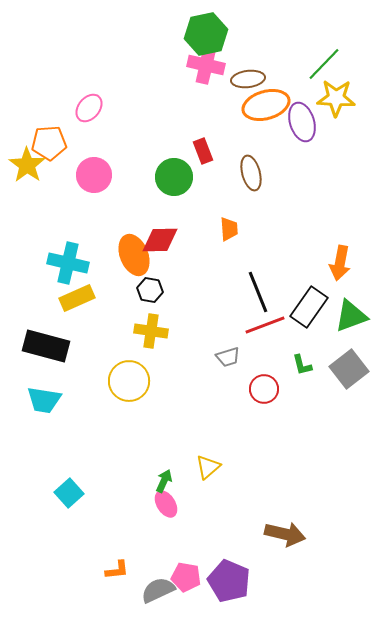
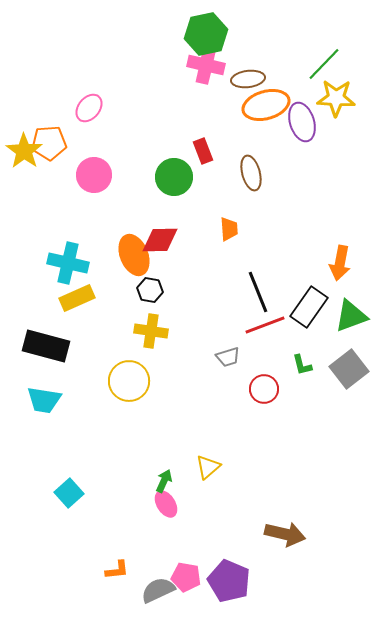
yellow star at (27, 165): moved 3 px left, 14 px up
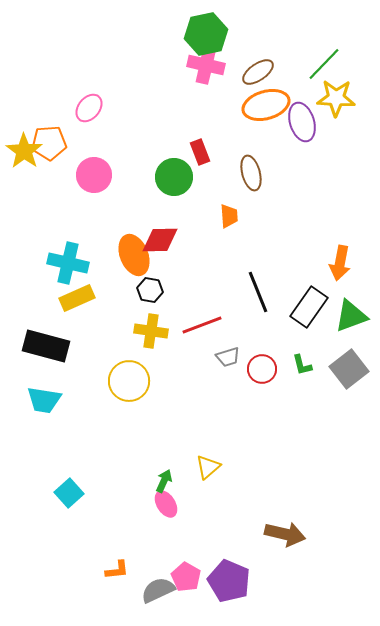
brown ellipse at (248, 79): moved 10 px right, 7 px up; rotated 28 degrees counterclockwise
red rectangle at (203, 151): moved 3 px left, 1 px down
orange trapezoid at (229, 229): moved 13 px up
red line at (265, 325): moved 63 px left
red circle at (264, 389): moved 2 px left, 20 px up
pink pentagon at (186, 577): rotated 20 degrees clockwise
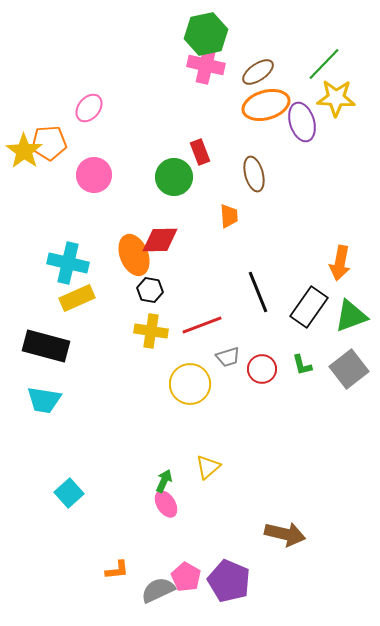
brown ellipse at (251, 173): moved 3 px right, 1 px down
yellow circle at (129, 381): moved 61 px right, 3 px down
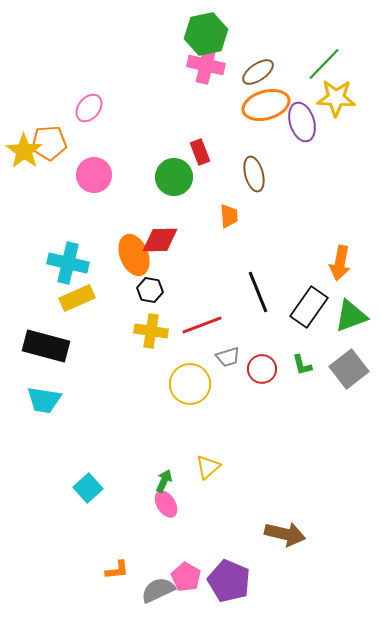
cyan square at (69, 493): moved 19 px right, 5 px up
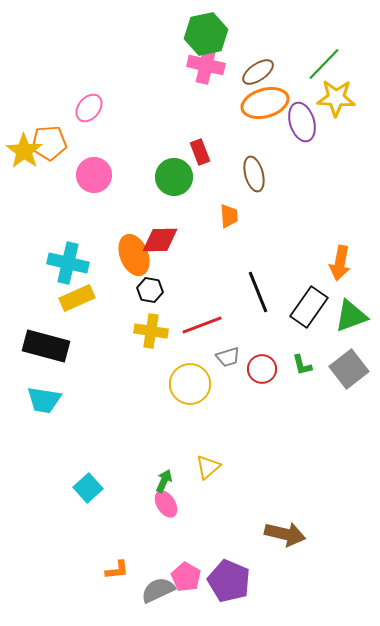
orange ellipse at (266, 105): moved 1 px left, 2 px up
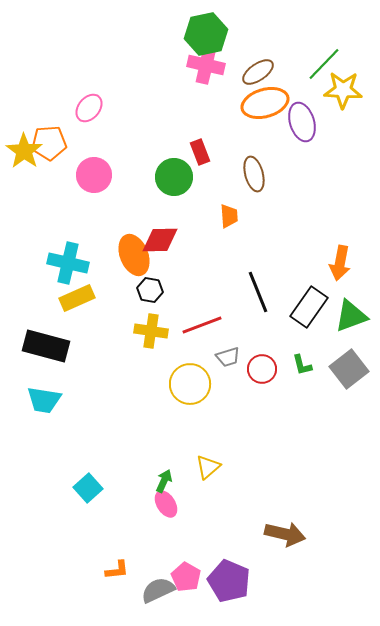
yellow star at (336, 98): moved 7 px right, 8 px up
